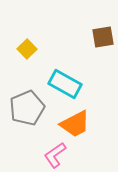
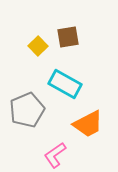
brown square: moved 35 px left
yellow square: moved 11 px right, 3 px up
gray pentagon: moved 2 px down
orange trapezoid: moved 13 px right
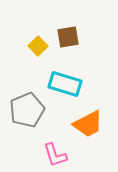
cyan rectangle: rotated 12 degrees counterclockwise
pink L-shape: rotated 72 degrees counterclockwise
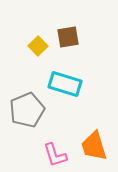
orange trapezoid: moved 6 px right, 22 px down; rotated 100 degrees clockwise
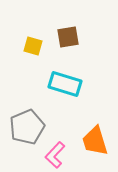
yellow square: moved 5 px left; rotated 30 degrees counterclockwise
gray pentagon: moved 17 px down
orange trapezoid: moved 1 px right, 5 px up
pink L-shape: rotated 60 degrees clockwise
